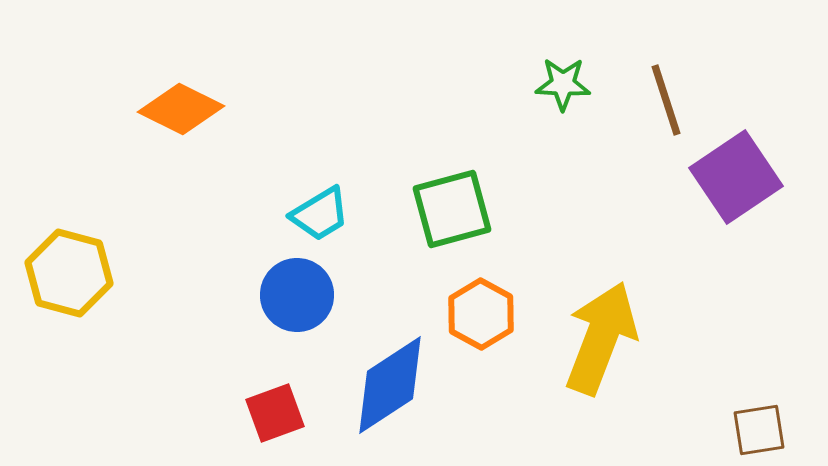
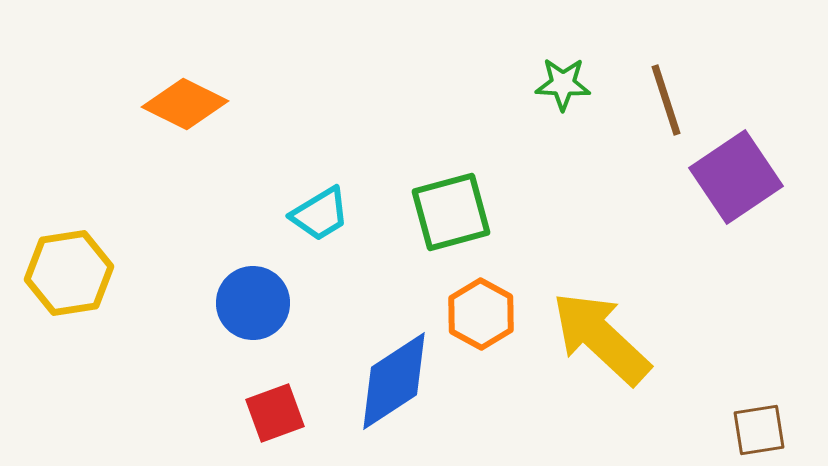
orange diamond: moved 4 px right, 5 px up
green square: moved 1 px left, 3 px down
yellow hexagon: rotated 24 degrees counterclockwise
blue circle: moved 44 px left, 8 px down
yellow arrow: rotated 68 degrees counterclockwise
blue diamond: moved 4 px right, 4 px up
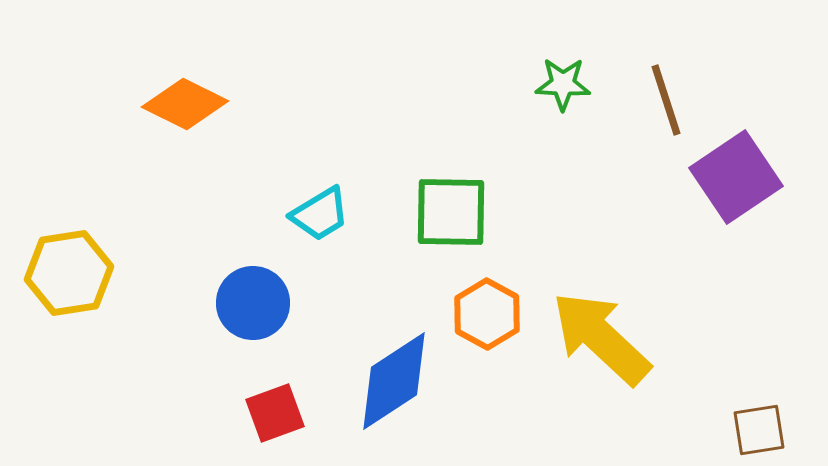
green square: rotated 16 degrees clockwise
orange hexagon: moved 6 px right
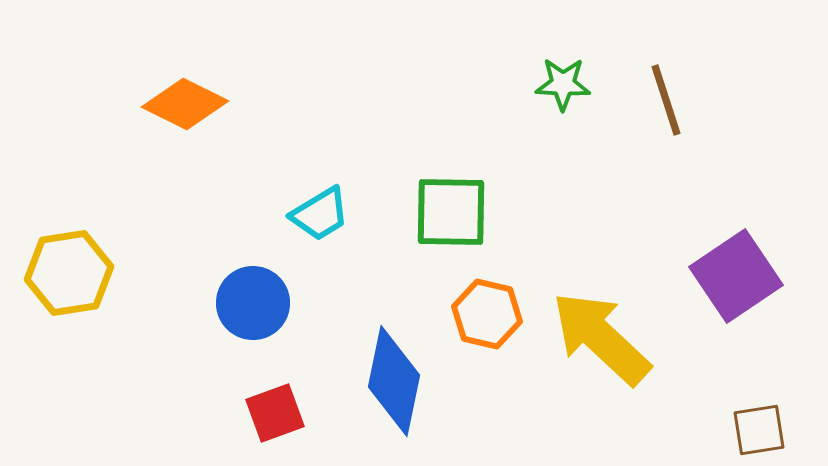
purple square: moved 99 px down
orange hexagon: rotated 16 degrees counterclockwise
blue diamond: rotated 45 degrees counterclockwise
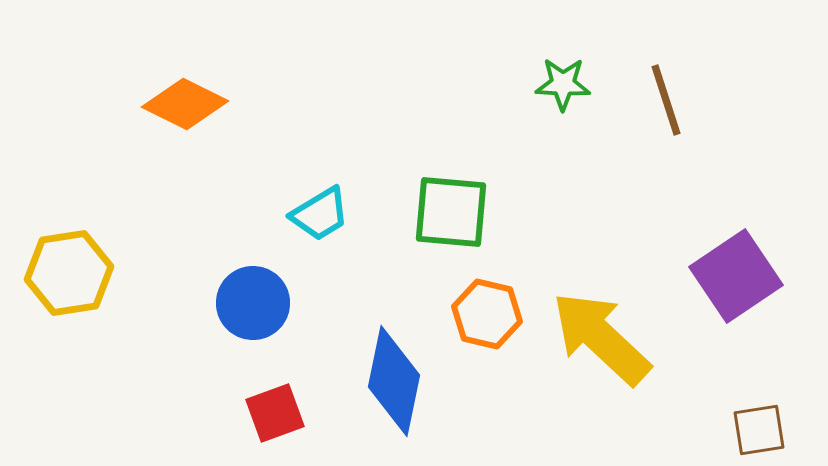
green square: rotated 4 degrees clockwise
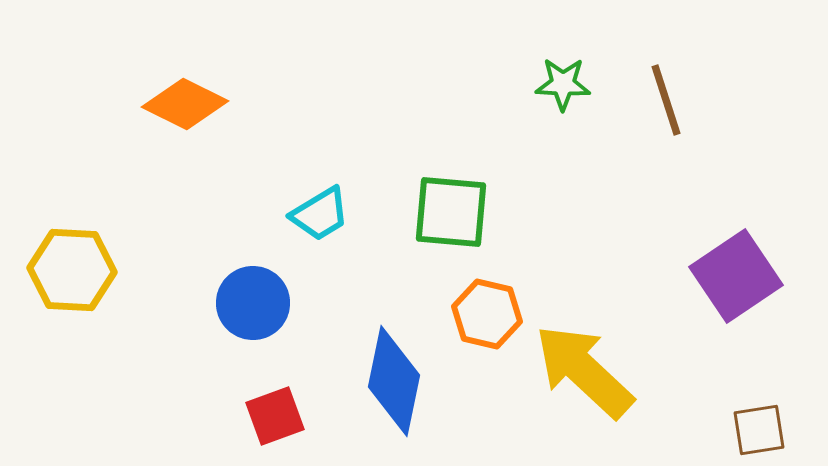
yellow hexagon: moved 3 px right, 3 px up; rotated 12 degrees clockwise
yellow arrow: moved 17 px left, 33 px down
red square: moved 3 px down
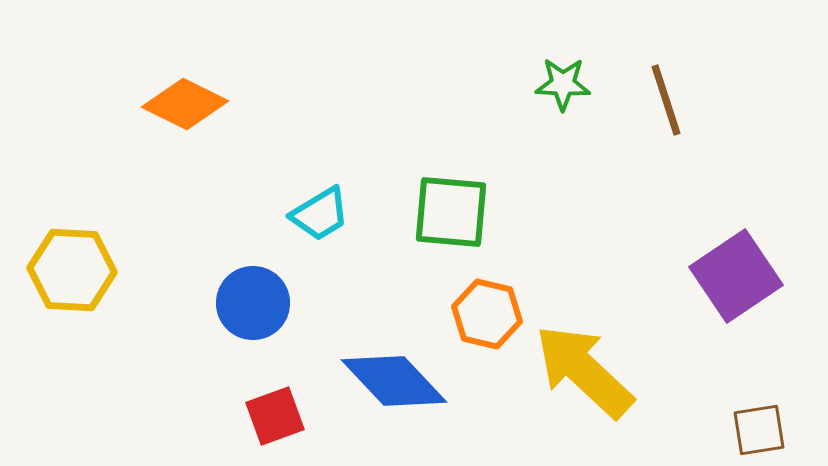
blue diamond: rotated 55 degrees counterclockwise
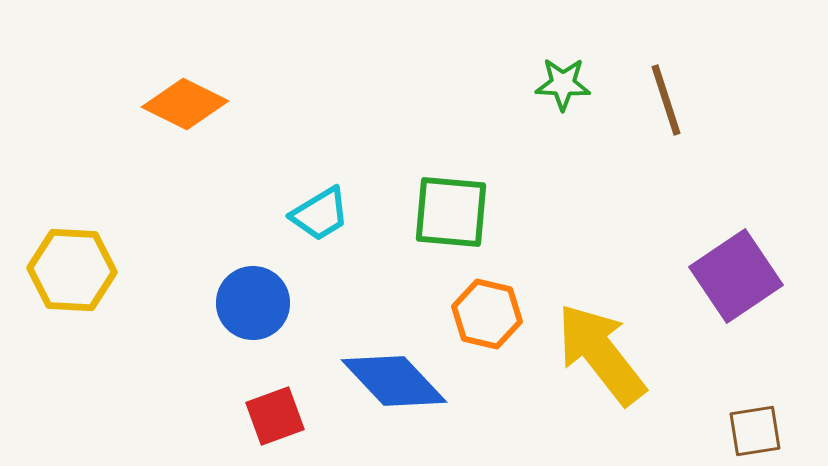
yellow arrow: moved 17 px right, 17 px up; rotated 9 degrees clockwise
brown square: moved 4 px left, 1 px down
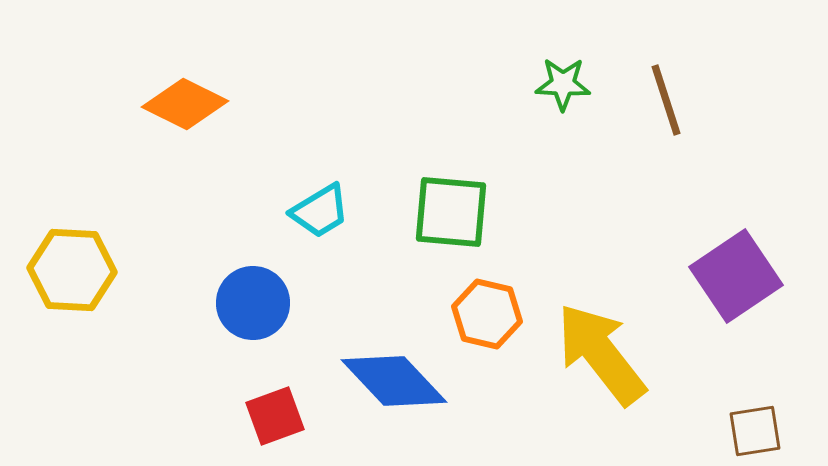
cyan trapezoid: moved 3 px up
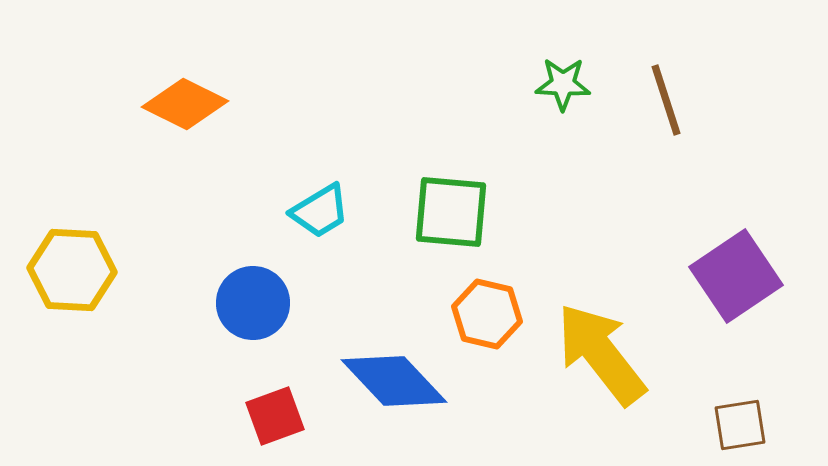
brown square: moved 15 px left, 6 px up
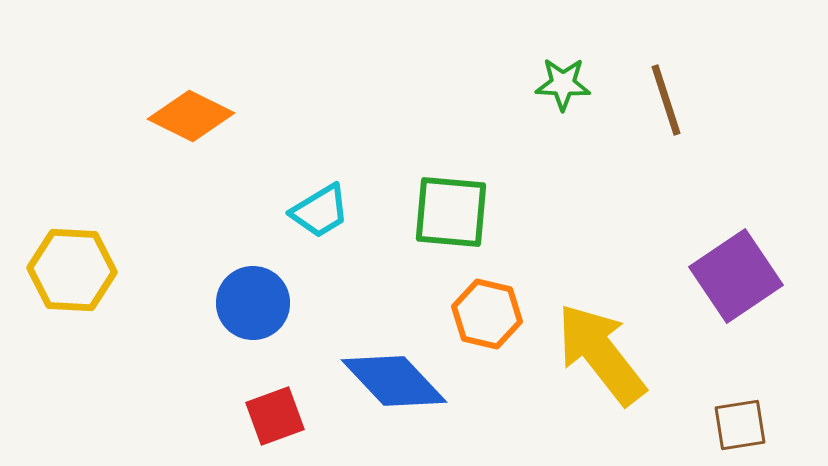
orange diamond: moved 6 px right, 12 px down
